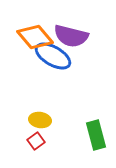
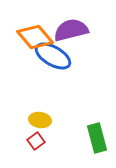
purple semicircle: moved 6 px up; rotated 152 degrees clockwise
green rectangle: moved 1 px right, 3 px down
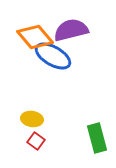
yellow ellipse: moved 8 px left, 1 px up
red square: rotated 18 degrees counterclockwise
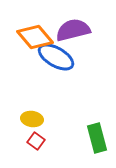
purple semicircle: moved 2 px right
blue ellipse: moved 3 px right, 1 px down
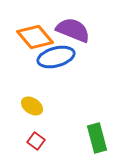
purple semicircle: rotated 36 degrees clockwise
blue ellipse: rotated 45 degrees counterclockwise
yellow ellipse: moved 13 px up; rotated 25 degrees clockwise
